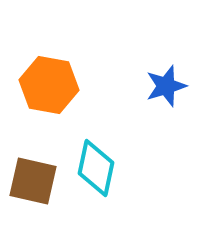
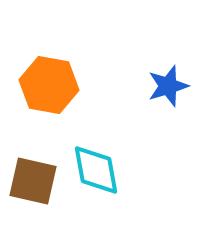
blue star: moved 2 px right
cyan diamond: moved 2 px down; rotated 22 degrees counterclockwise
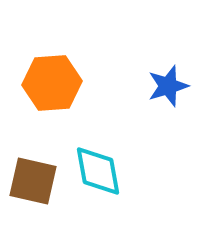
orange hexagon: moved 3 px right, 2 px up; rotated 14 degrees counterclockwise
cyan diamond: moved 2 px right, 1 px down
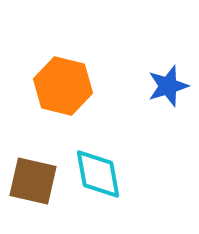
orange hexagon: moved 11 px right, 3 px down; rotated 18 degrees clockwise
cyan diamond: moved 3 px down
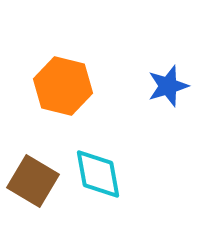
brown square: rotated 18 degrees clockwise
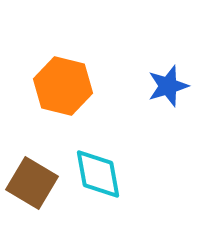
brown square: moved 1 px left, 2 px down
